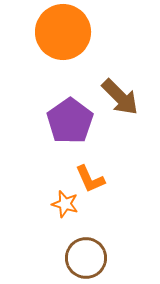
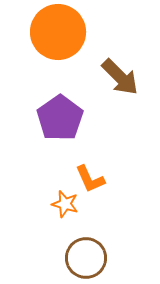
orange circle: moved 5 px left
brown arrow: moved 20 px up
purple pentagon: moved 10 px left, 3 px up
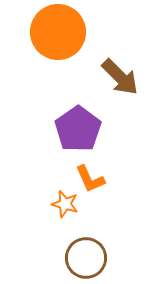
purple pentagon: moved 18 px right, 11 px down
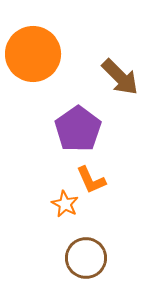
orange circle: moved 25 px left, 22 px down
orange L-shape: moved 1 px right, 1 px down
orange star: rotated 12 degrees clockwise
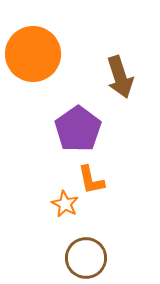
brown arrow: rotated 27 degrees clockwise
orange L-shape: rotated 12 degrees clockwise
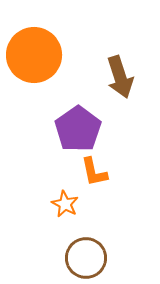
orange circle: moved 1 px right, 1 px down
orange L-shape: moved 3 px right, 8 px up
